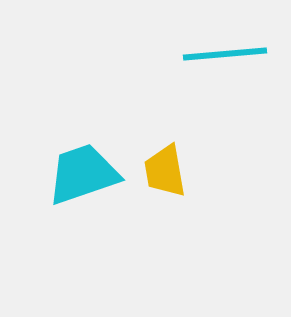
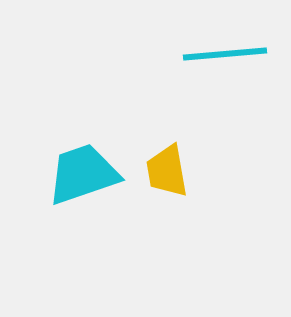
yellow trapezoid: moved 2 px right
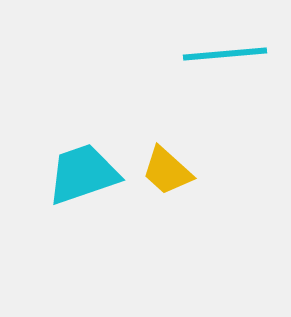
yellow trapezoid: rotated 38 degrees counterclockwise
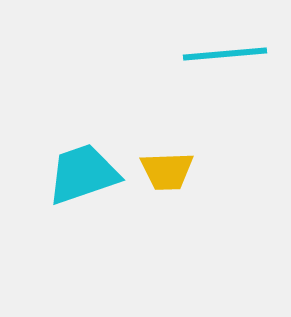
yellow trapezoid: rotated 44 degrees counterclockwise
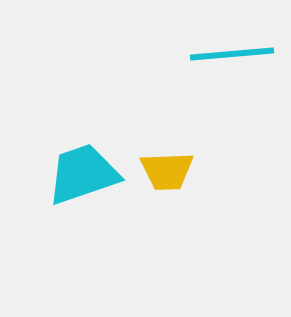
cyan line: moved 7 px right
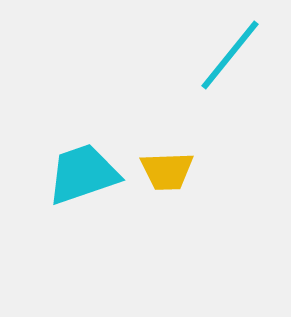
cyan line: moved 2 px left, 1 px down; rotated 46 degrees counterclockwise
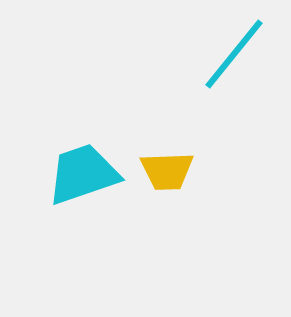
cyan line: moved 4 px right, 1 px up
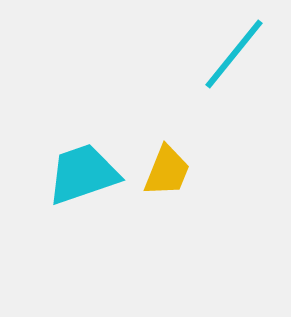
yellow trapezoid: rotated 66 degrees counterclockwise
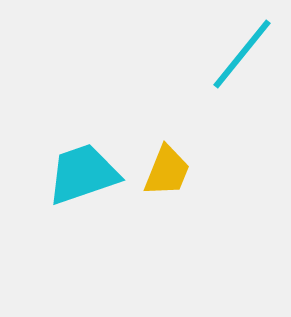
cyan line: moved 8 px right
